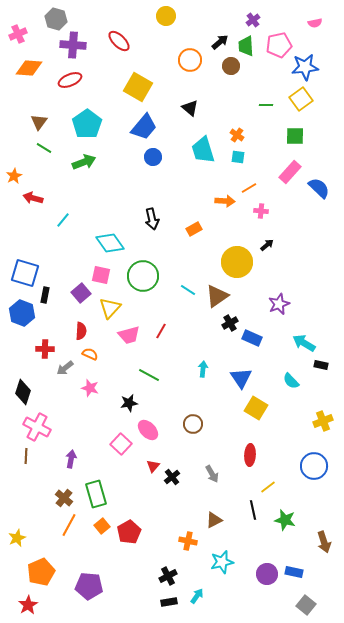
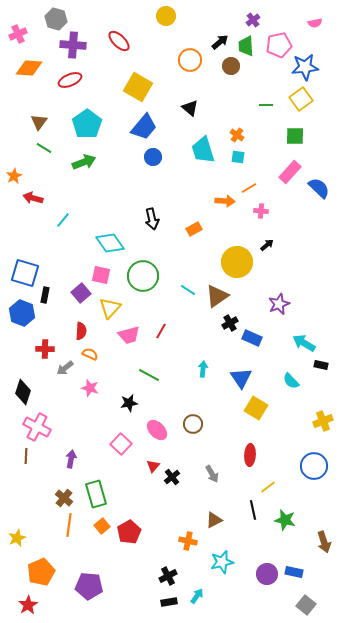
pink ellipse at (148, 430): moved 9 px right
orange line at (69, 525): rotated 20 degrees counterclockwise
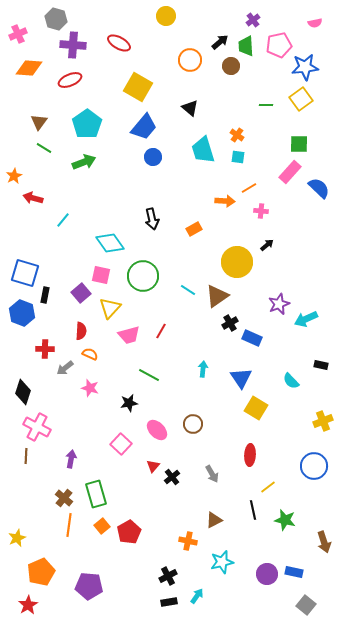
red ellipse at (119, 41): moved 2 px down; rotated 15 degrees counterclockwise
green square at (295, 136): moved 4 px right, 8 px down
cyan arrow at (304, 343): moved 2 px right, 24 px up; rotated 55 degrees counterclockwise
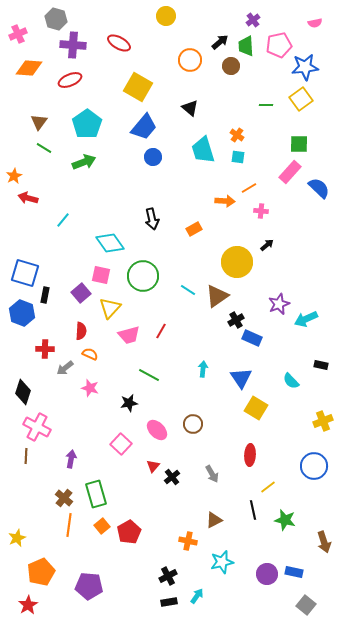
red arrow at (33, 198): moved 5 px left
black cross at (230, 323): moved 6 px right, 3 px up
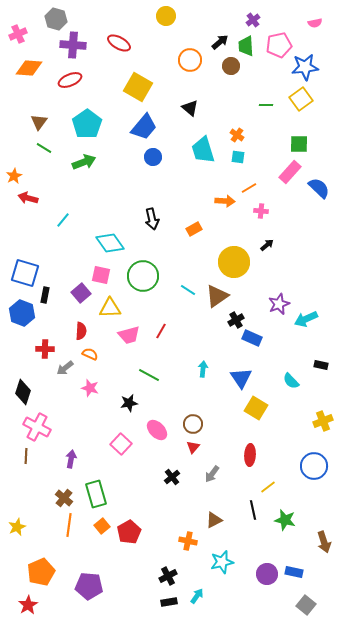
yellow circle at (237, 262): moved 3 px left
yellow triangle at (110, 308): rotated 45 degrees clockwise
red triangle at (153, 466): moved 40 px right, 19 px up
gray arrow at (212, 474): rotated 66 degrees clockwise
yellow star at (17, 538): moved 11 px up
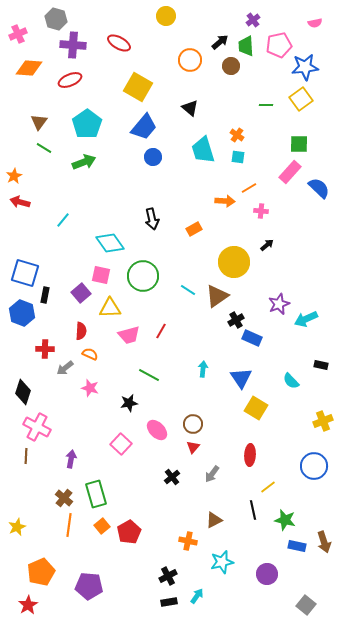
red arrow at (28, 198): moved 8 px left, 4 px down
blue rectangle at (294, 572): moved 3 px right, 26 px up
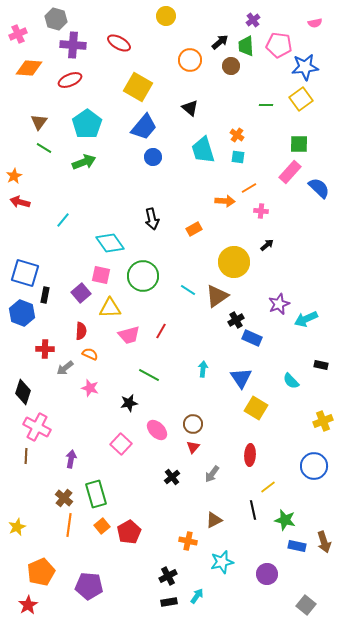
pink pentagon at (279, 45): rotated 20 degrees clockwise
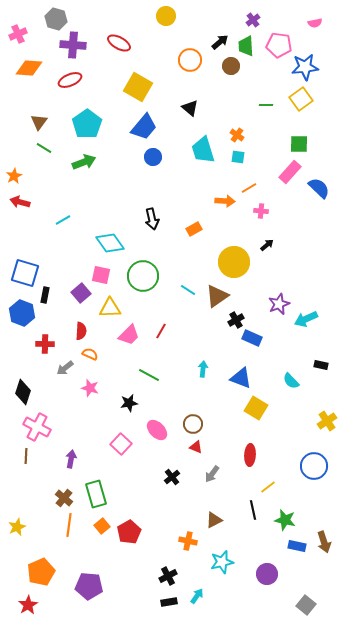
cyan line at (63, 220): rotated 21 degrees clockwise
pink trapezoid at (129, 335): rotated 30 degrees counterclockwise
red cross at (45, 349): moved 5 px up
blue triangle at (241, 378): rotated 35 degrees counterclockwise
yellow cross at (323, 421): moved 4 px right; rotated 12 degrees counterclockwise
red triangle at (193, 447): moved 3 px right; rotated 48 degrees counterclockwise
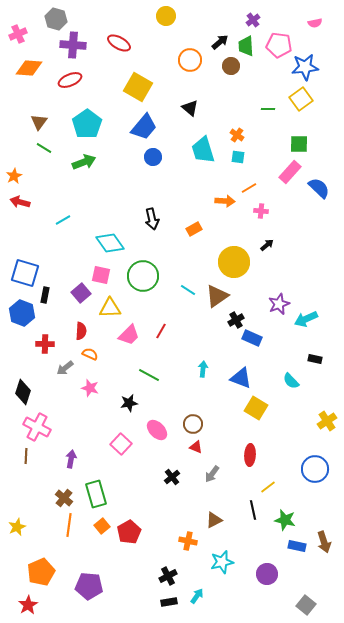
green line at (266, 105): moved 2 px right, 4 px down
black rectangle at (321, 365): moved 6 px left, 6 px up
blue circle at (314, 466): moved 1 px right, 3 px down
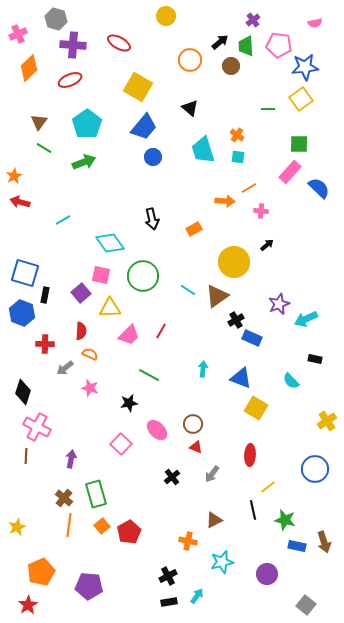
orange diamond at (29, 68): rotated 48 degrees counterclockwise
